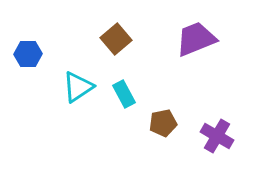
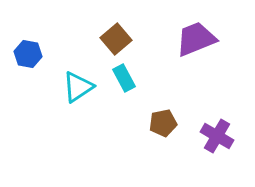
blue hexagon: rotated 12 degrees clockwise
cyan rectangle: moved 16 px up
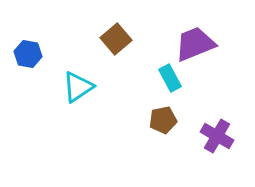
purple trapezoid: moved 1 px left, 5 px down
cyan rectangle: moved 46 px right
brown pentagon: moved 3 px up
